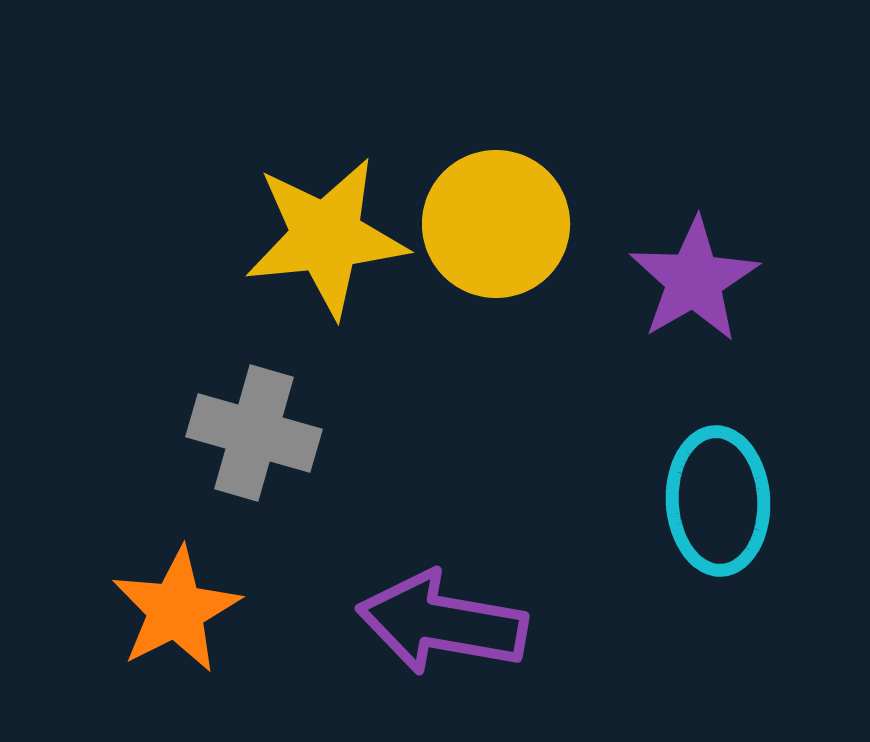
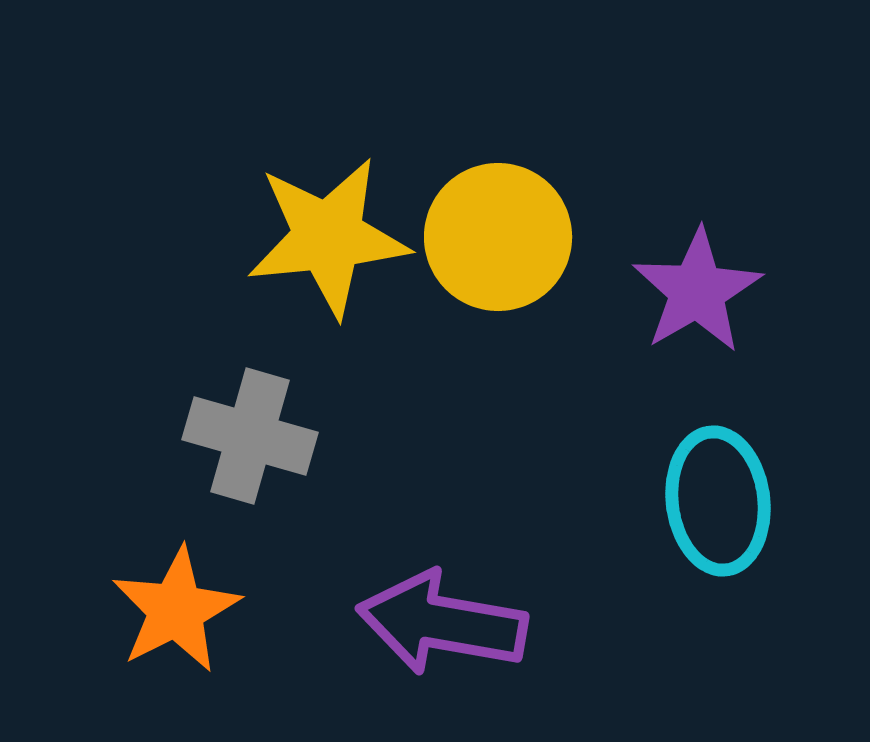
yellow circle: moved 2 px right, 13 px down
yellow star: moved 2 px right
purple star: moved 3 px right, 11 px down
gray cross: moved 4 px left, 3 px down
cyan ellipse: rotated 4 degrees counterclockwise
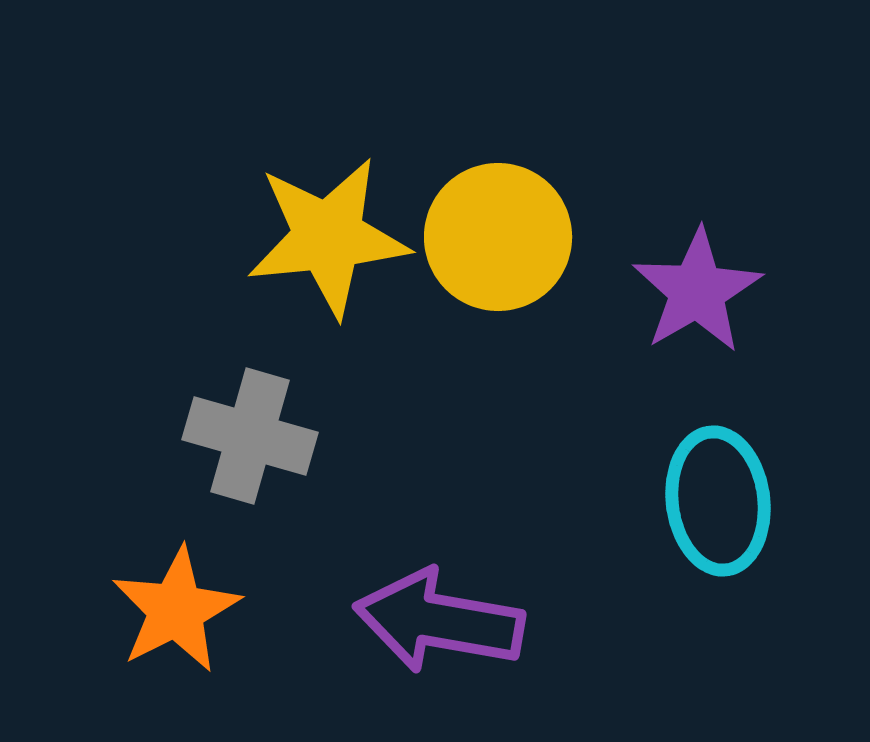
purple arrow: moved 3 px left, 2 px up
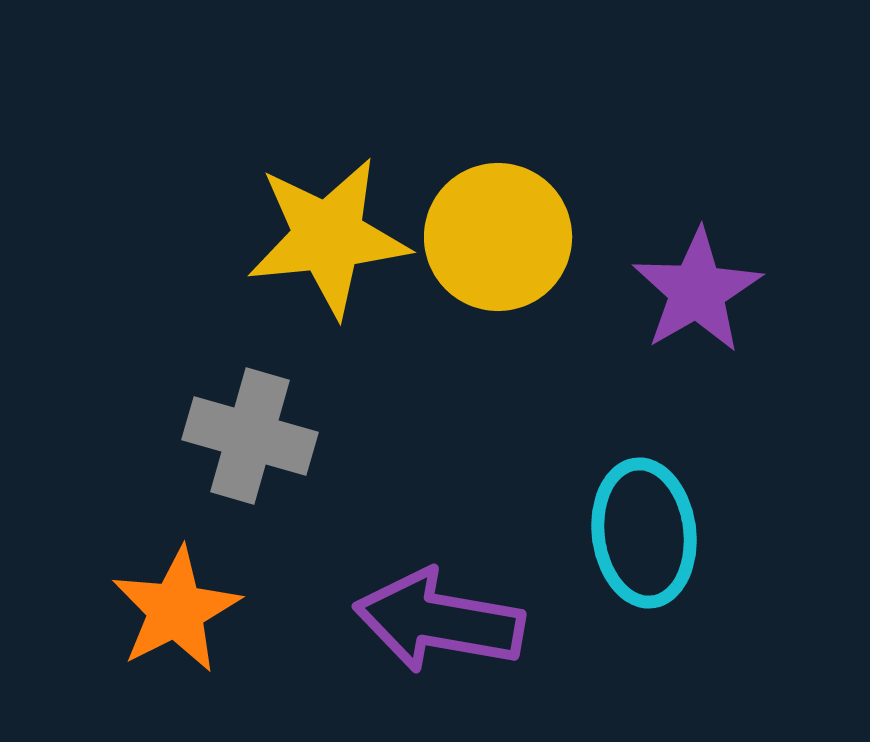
cyan ellipse: moved 74 px left, 32 px down
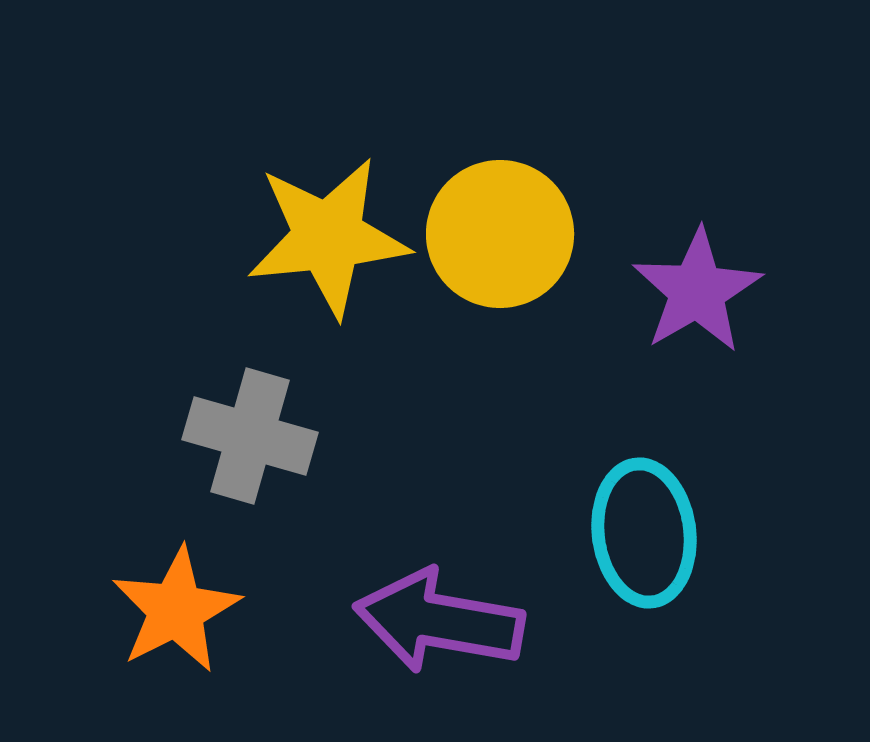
yellow circle: moved 2 px right, 3 px up
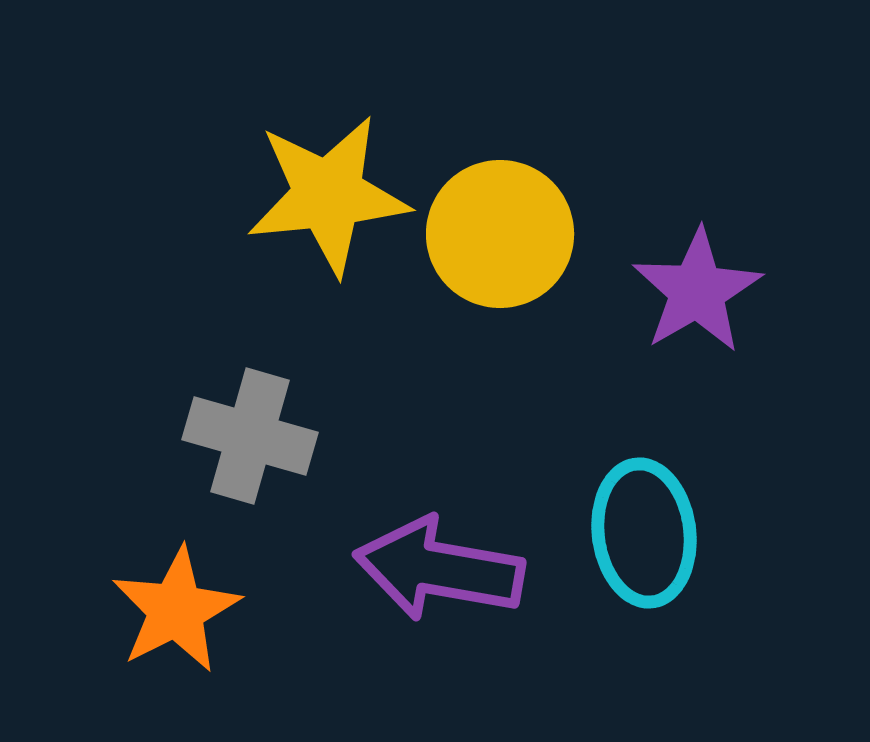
yellow star: moved 42 px up
purple arrow: moved 52 px up
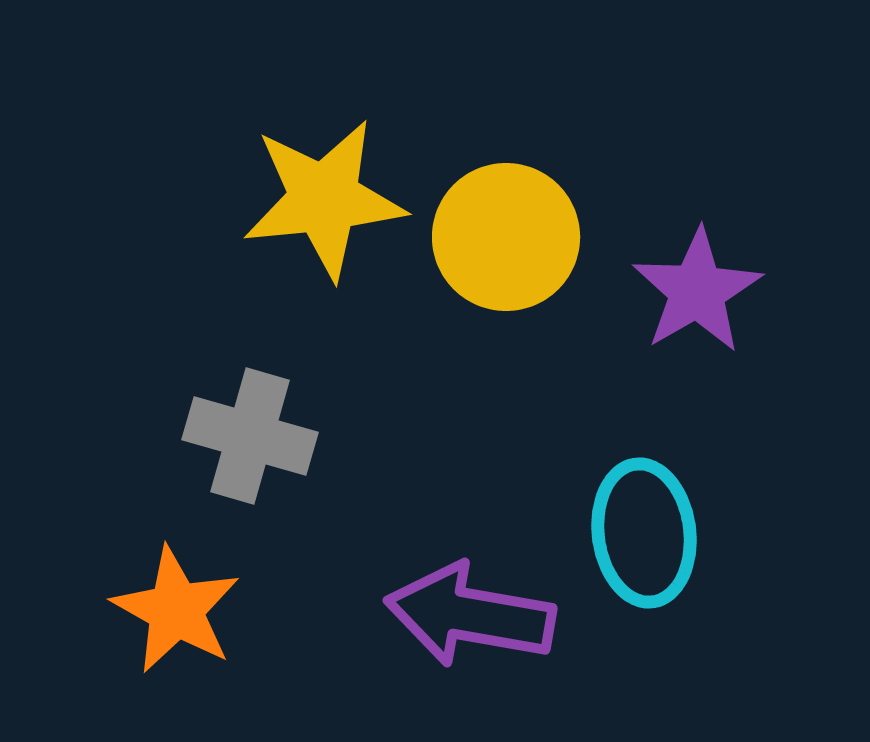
yellow star: moved 4 px left, 4 px down
yellow circle: moved 6 px right, 3 px down
purple arrow: moved 31 px right, 46 px down
orange star: rotated 16 degrees counterclockwise
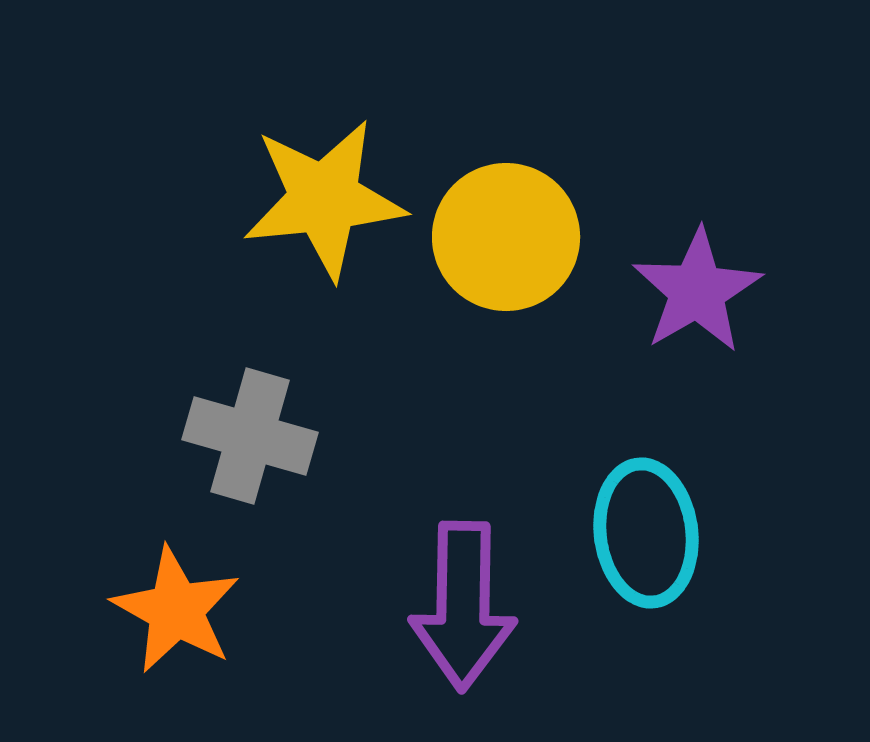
cyan ellipse: moved 2 px right
purple arrow: moved 7 px left, 9 px up; rotated 99 degrees counterclockwise
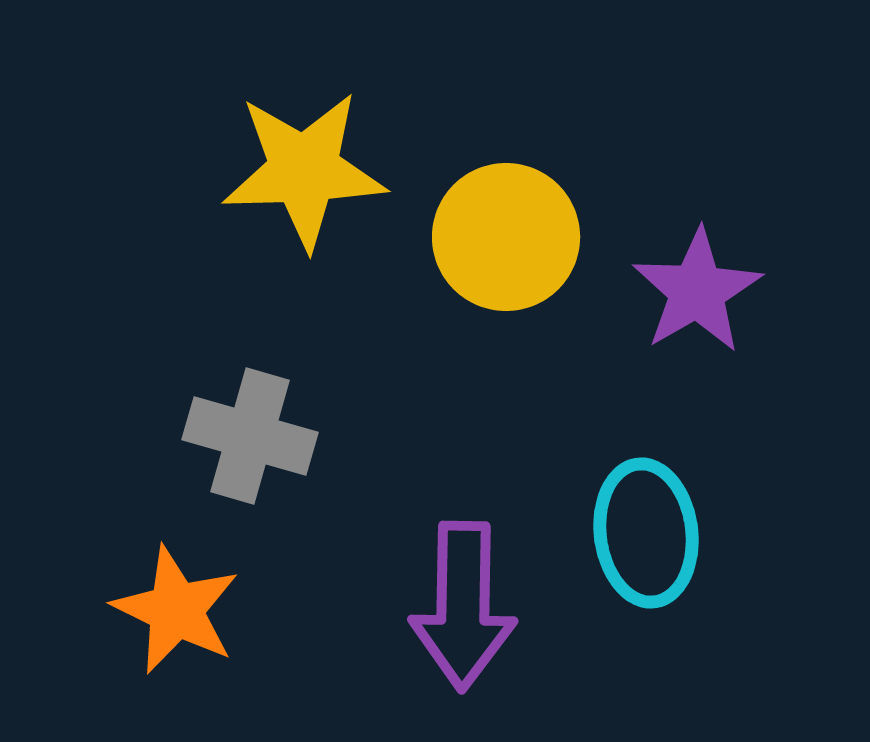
yellow star: moved 20 px left, 29 px up; rotated 4 degrees clockwise
orange star: rotated 3 degrees counterclockwise
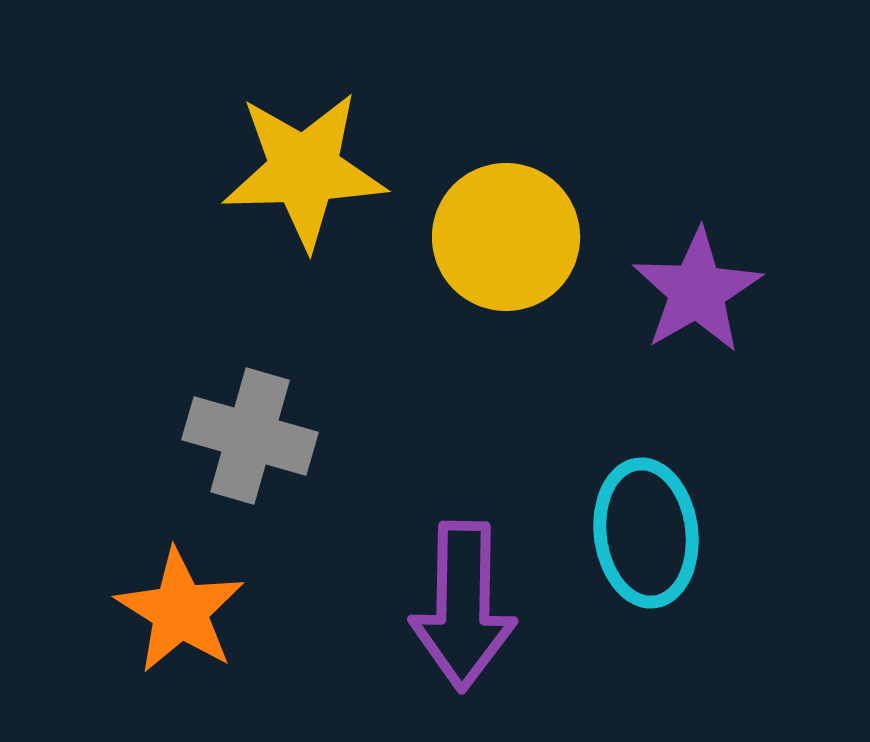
orange star: moved 4 px right, 1 px down; rotated 6 degrees clockwise
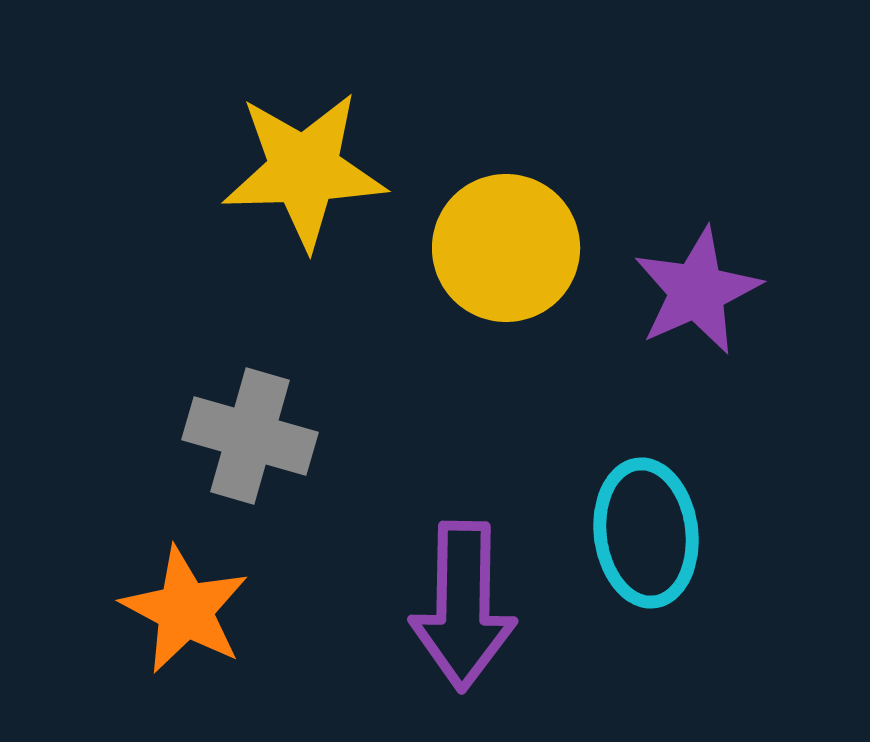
yellow circle: moved 11 px down
purple star: rotated 6 degrees clockwise
orange star: moved 5 px right, 1 px up; rotated 4 degrees counterclockwise
